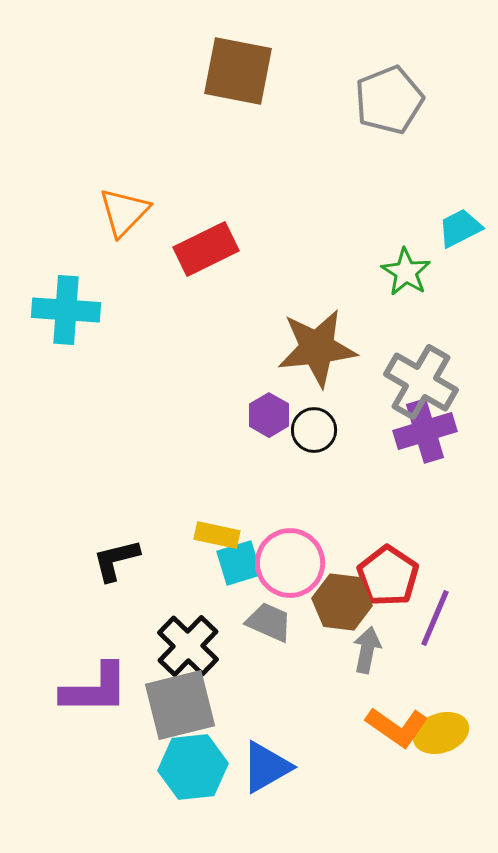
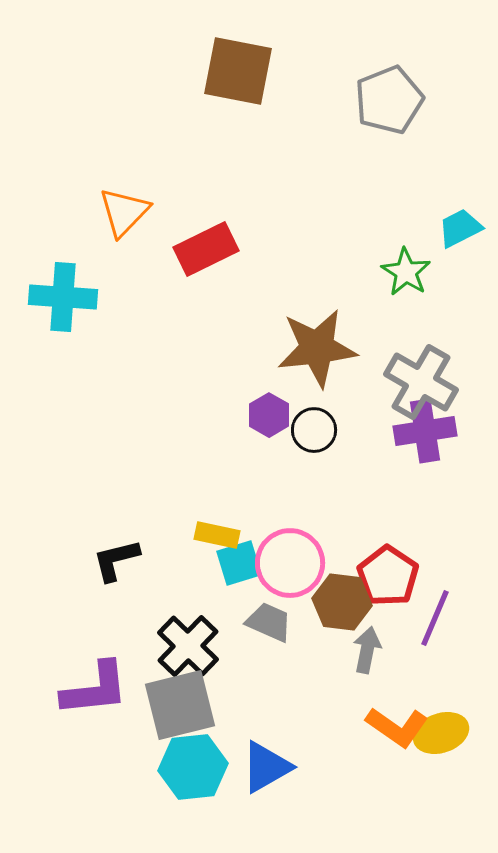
cyan cross: moved 3 px left, 13 px up
purple cross: rotated 8 degrees clockwise
purple L-shape: rotated 6 degrees counterclockwise
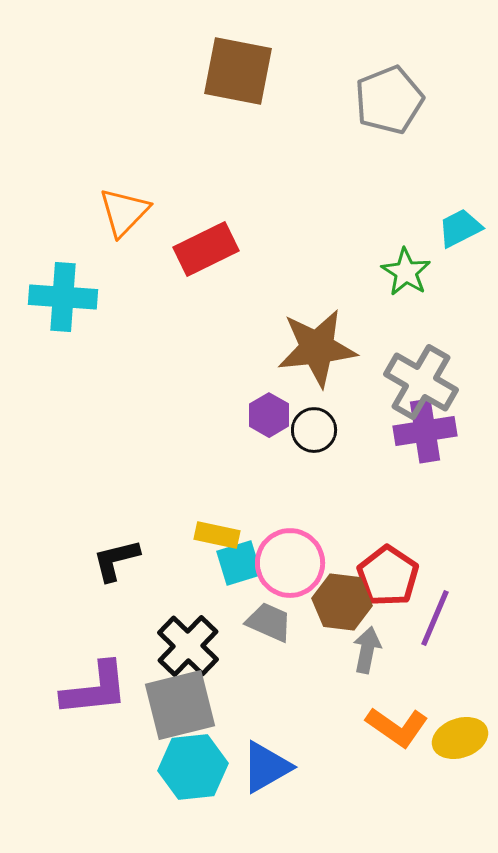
yellow ellipse: moved 19 px right, 5 px down
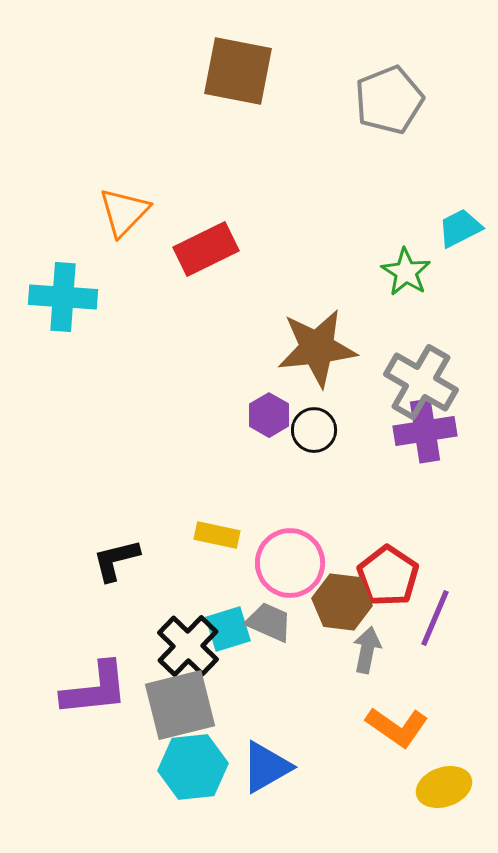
cyan square: moved 11 px left, 66 px down
yellow ellipse: moved 16 px left, 49 px down
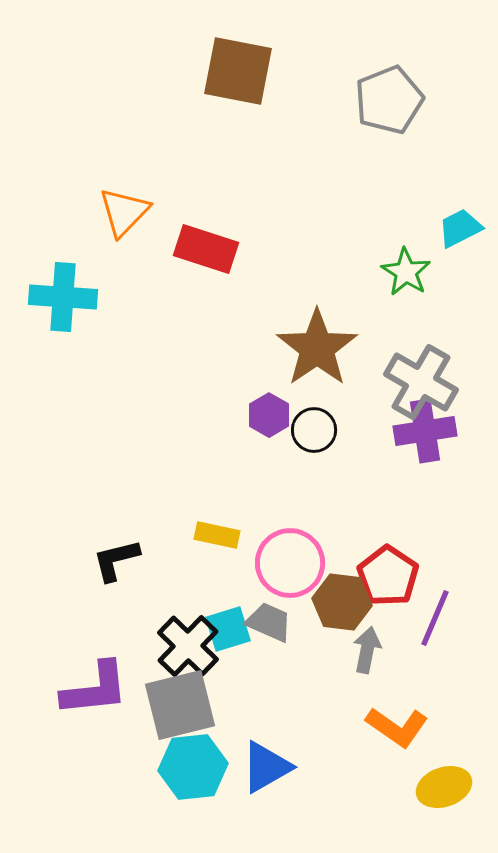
red rectangle: rotated 44 degrees clockwise
brown star: rotated 28 degrees counterclockwise
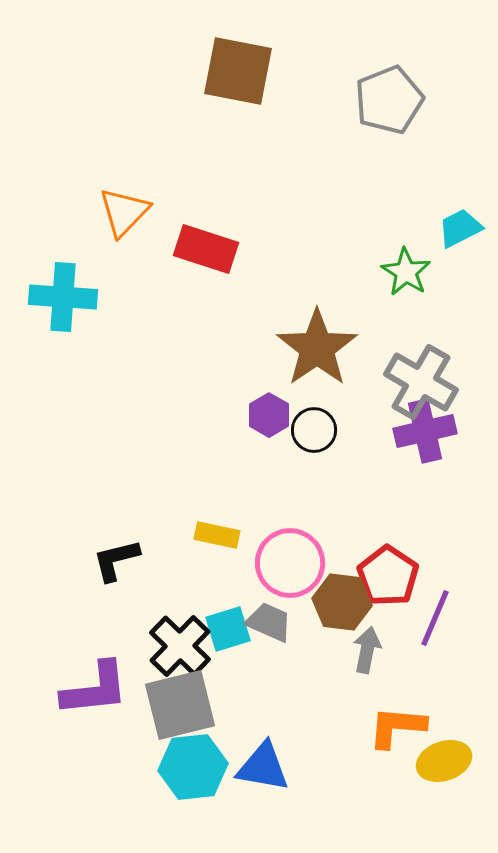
purple cross: rotated 4 degrees counterclockwise
black cross: moved 8 px left
orange L-shape: rotated 150 degrees clockwise
blue triangle: moved 3 px left; rotated 40 degrees clockwise
yellow ellipse: moved 26 px up
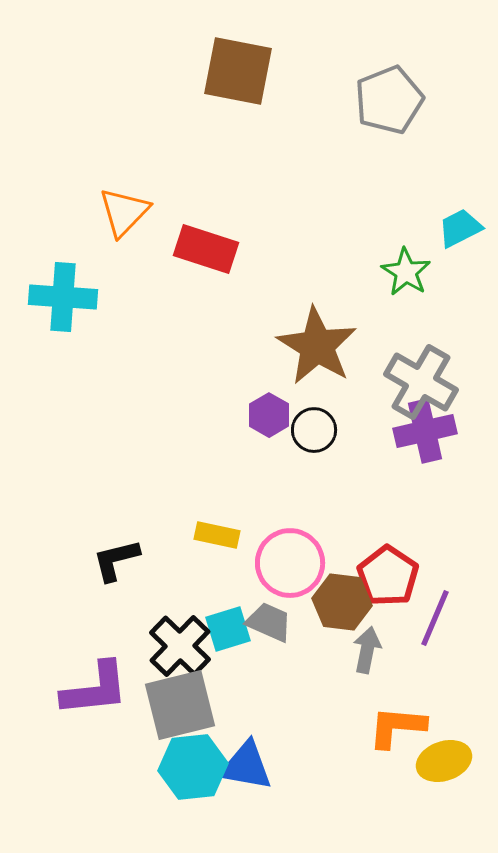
brown star: moved 2 px up; rotated 6 degrees counterclockwise
blue triangle: moved 17 px left, 1 px up
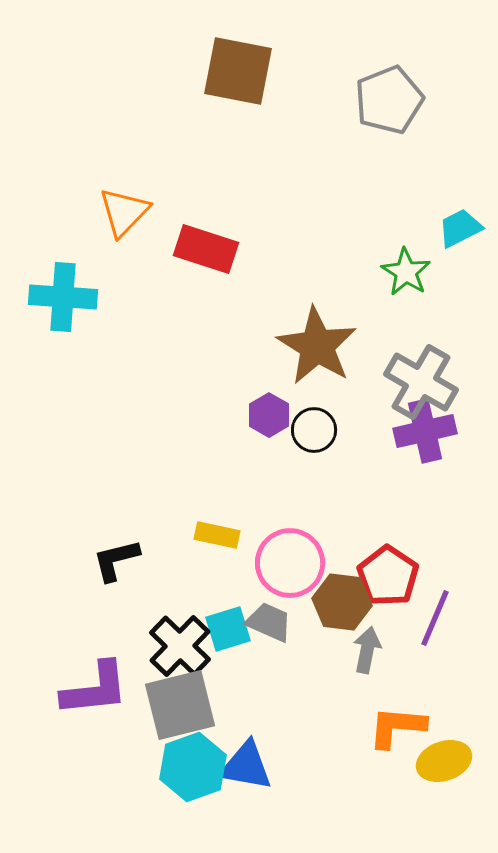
cyan hexagon: rotated 14 degrees counterclockwise
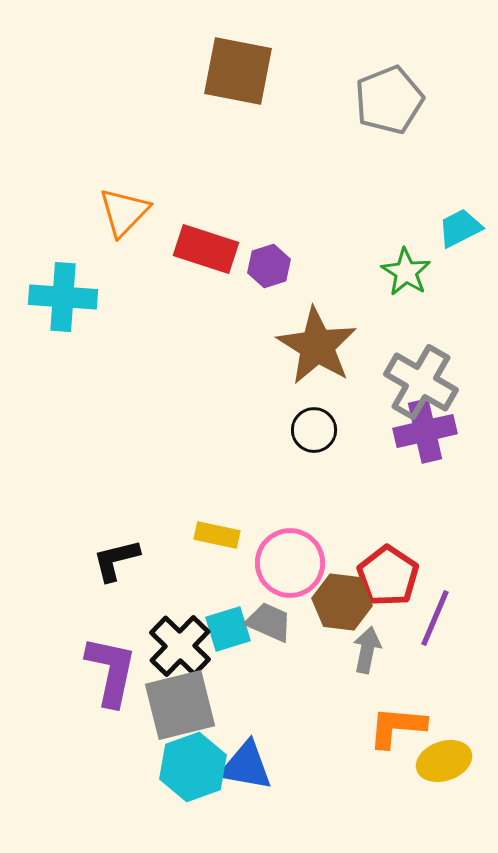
purple hexagon: moved 149 px up; rotated 12 degrees clockwise
purple L-shape: moved 16 px right, 18 px up; rotated 72 degrees counterclockwise
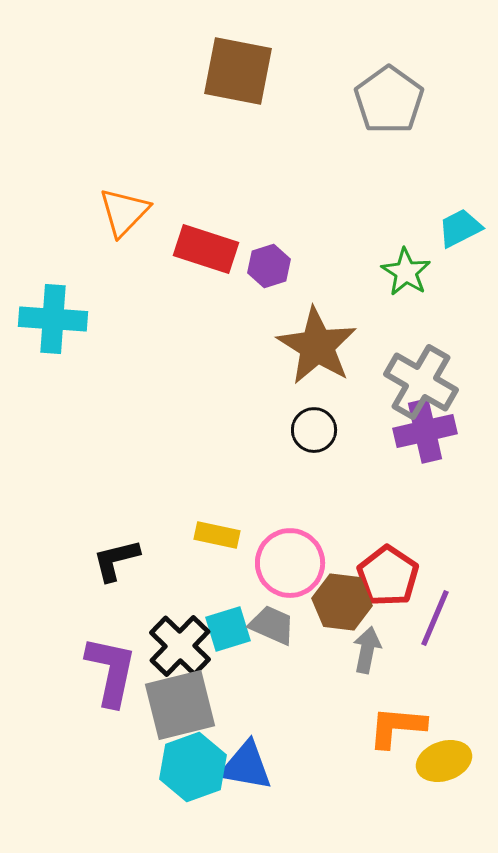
gray pentagon: rotated 14 degrees counterclockwise
cyan cross: moved 10 px left, 22 px down
gray trapezoid: moved 3 px right, 3 px down
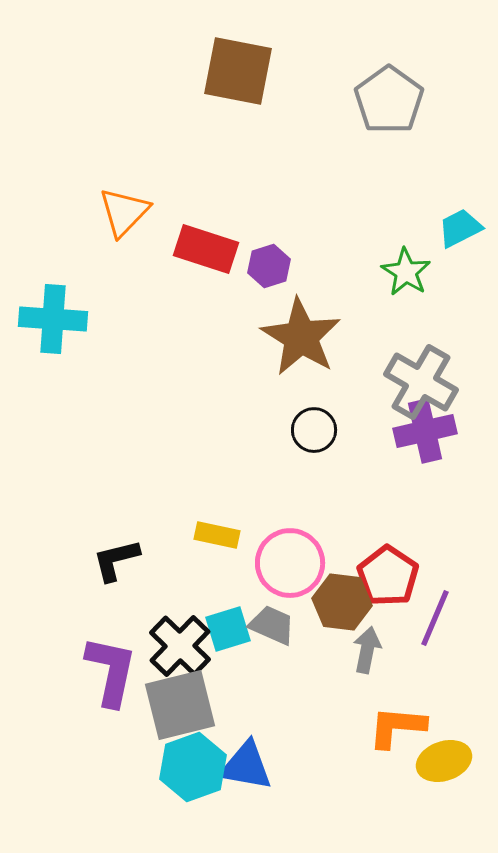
brown star: moved 16 px left, 9 px up
